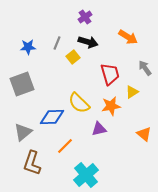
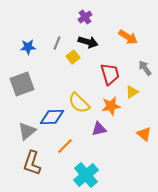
gray triangle: moved 4 px right, 1 px up
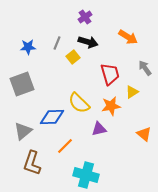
gray triangle: moved 4 px left
cyan cross: rotated 35 degrees counterclockwise
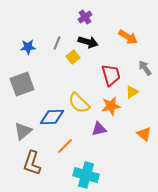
red trapezoid: moved 1 px right, 1 px down
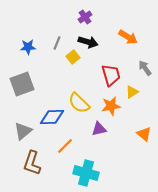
cyan cross: moved 2 px up
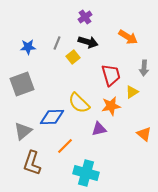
gray arrow: moved 1 px left; rotated 140 degrees counterclockwise
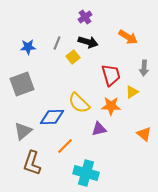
orange star: rotated 12 degrees clockwise
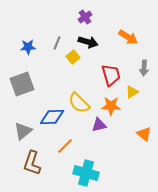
purple triangle: moved 4 px up
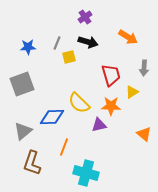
yellow square: moved 4 px left; rotated 24 degrees clockwise
orange line: moved 1 px left, 1 px down; rotated 24 degrees counterclockwise
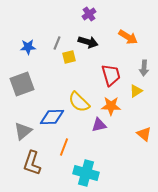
purple cross: moved 4 px right, 3 px up
yellow triangle: moved 4 px right, 1 px up
yellow semicircle: moved 1 px up
